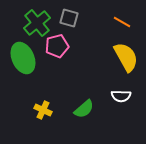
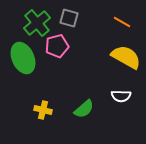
yellow semicircle: rotated 32 degrees counterclockwise
yellow cross: rotated 12 degrees counterclockwise
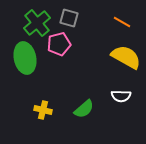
pink pentagon: moved 2 px right, 2 px up
green ellipse: moved 2 px right; rotated 12 degrees clockwise
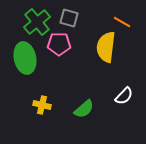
green cross: moved 1 px up
pink pentagon: rotated 15 degrees clockwise
yellow semicircle: moved 20 px left, 10 px up; rotated 112 degrees counterclockwise
white semicircle: moved 3 px right; rotated 48 degrees counterclockwise
yellow cross: moved 1 px left, 5 px up
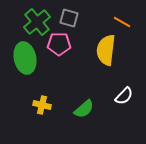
yellow semicircle: moved 3 px down
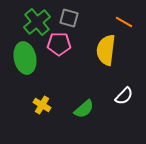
orange line: moved 2 px right
yellow cross: rotated 18 degrees clockwise
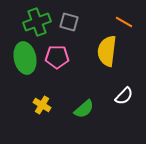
gray square: moved 4 px down
green cross: rotated 20 degrees clockwise
pink pentagon: moved 2 px left, 13 px down
yellow semicircle: moved 1 px right, 1 px down
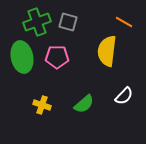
gray square: moved 1 px left
green ellipse: moved 3 px left, 1 px up
yellow cross: rotated 12 degrees counterclockwise
green semicircle: moved 5 px up
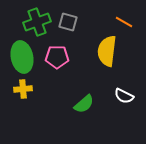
white semicircle: rotated 72 degrees clockwise
yellow cross: moved 19 px left, 16 px up; rotated 24 degrees counterclockwise
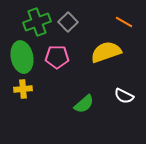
gray square: rotated 30 degrees clockwise
yellow semicircle: moved 1 px left, 1 px down; rotated 64 degrees clockwise
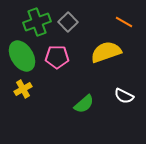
green ellipse: moved 1 px up; rotated 20 degrees counterclockwise
yellow cross: rotated 24 degrees counterclockwise
